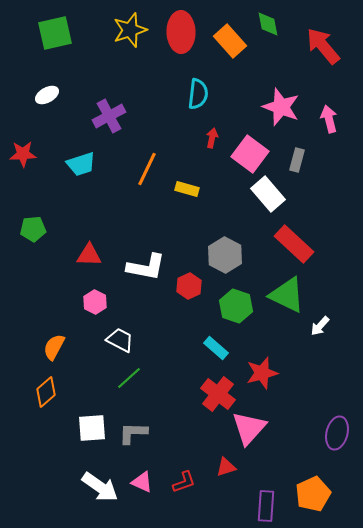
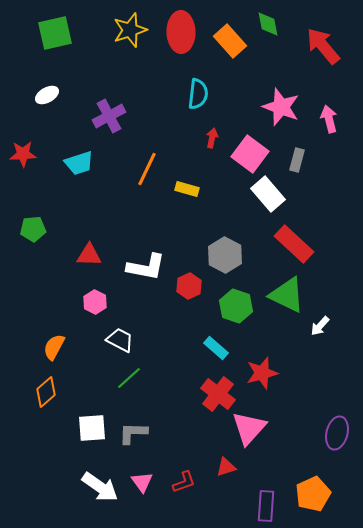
cyan trapezoid at (81, 164): moved 2 px left, 1 px up
pink triangle at (142, 482): rotated 30 degrees clockwise
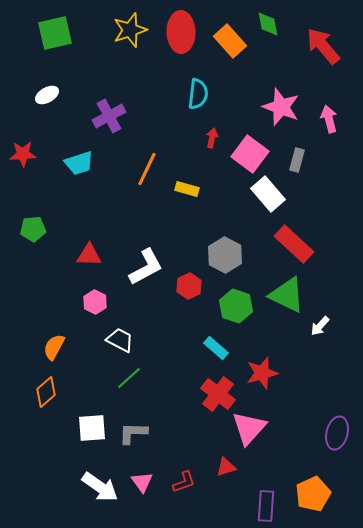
white L-shape at (146, 267): rotated 39 degrees counterclockwise
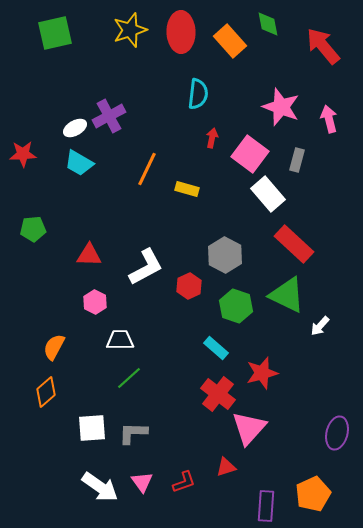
white ellipse at (47, 95): moved 28 px right, 33 px down
cyan trapezoid at (79, 163): rotated 48 degrees clockwise
white trapezoid at (120, 340): rotated 28 degrees counterclockwise
